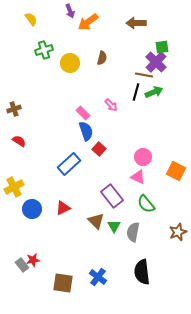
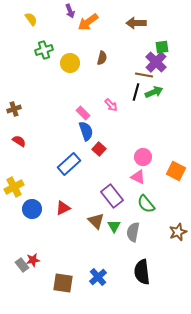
blue cross: rotated 12 degrees clockwise
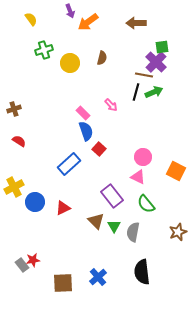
blue circle: moved 3 px right, 7 px up
brown square: rotated 10 degrees counterclockwise
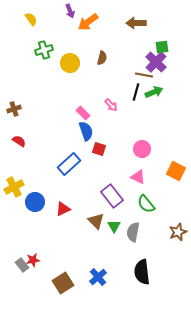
red square: rotated 24 degrees counterclockwise
pink circle: moved 1 px left, 8 px up
red triangle: moved 1 px down
brown square: rotated 30 degrees counterclockwise
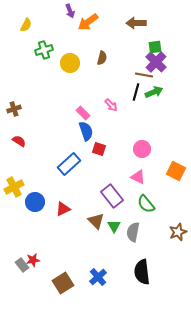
yellow semicircle: moved 5 px left, 6 px down; rotated 64 degrees clockwise
green square: moved 7 px left
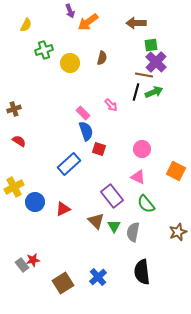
green square: moved 4 px left, 2 px up
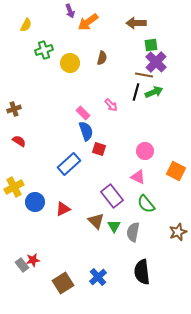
pink circle: moved 3 px right, 2 px down
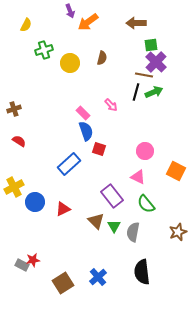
gray rectangle: rotated 24 degrees counterclockwise
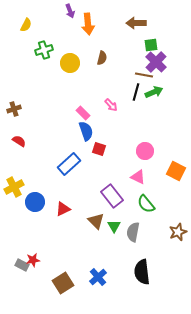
orange arrow: moved 2 px down; rotated 60 degrees counterclockwise
